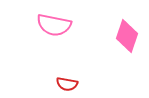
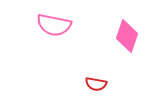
red semicircle: moved 29 px right
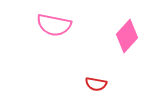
pink diamond: rotated 24 degrees clockwise
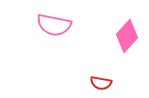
red semicircle: moved 5 px right, 1 px up
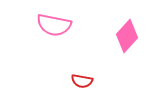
red semicircle: moved 19 px left, 2 px up
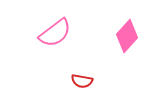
pink semicircle: moved 1 px right, 8 px down; rotated 48 degrees counterclockwise
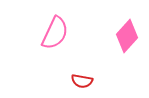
pink semicircle: rotated 28 degrees counterclockwise
